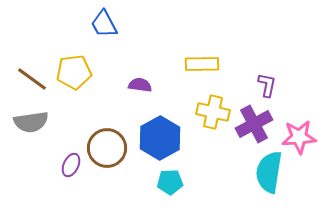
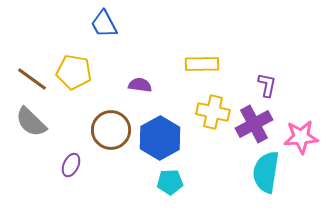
yellow pentagon: rotated 16 degrees clockwise
gray semicircle: rotated 52 degrees clockwise
pink star: moved 2 px right
brown circle: moved 4 px right, 18 px up
cyan semicircle: moved 3 px left
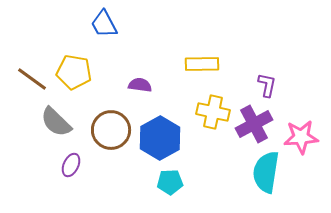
gray semicircle: moved 25 px right
